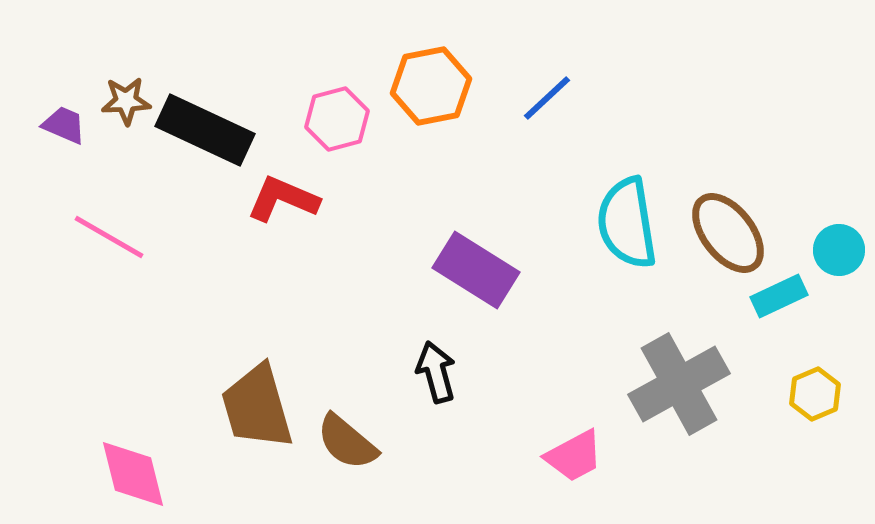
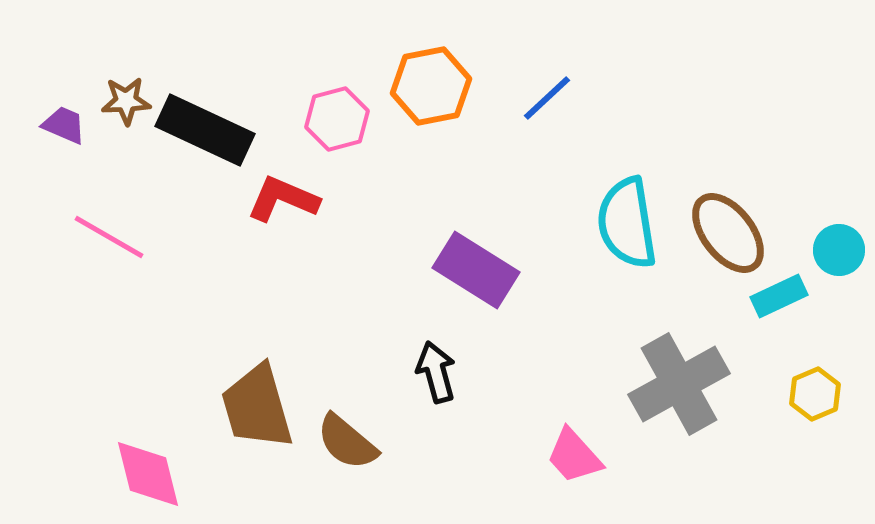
pink trapezoid: rotated 76 degrees clockwise
pink diamond: moved 15 px right
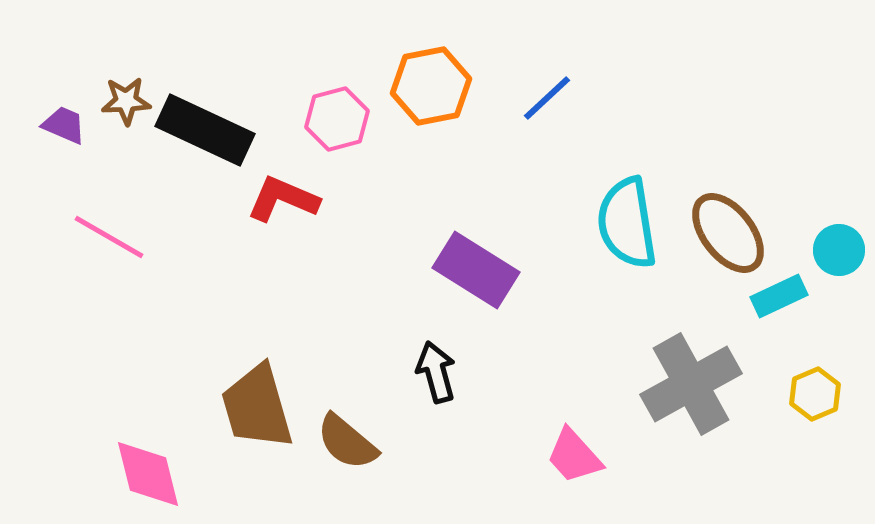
gray cross: moved 12 px right
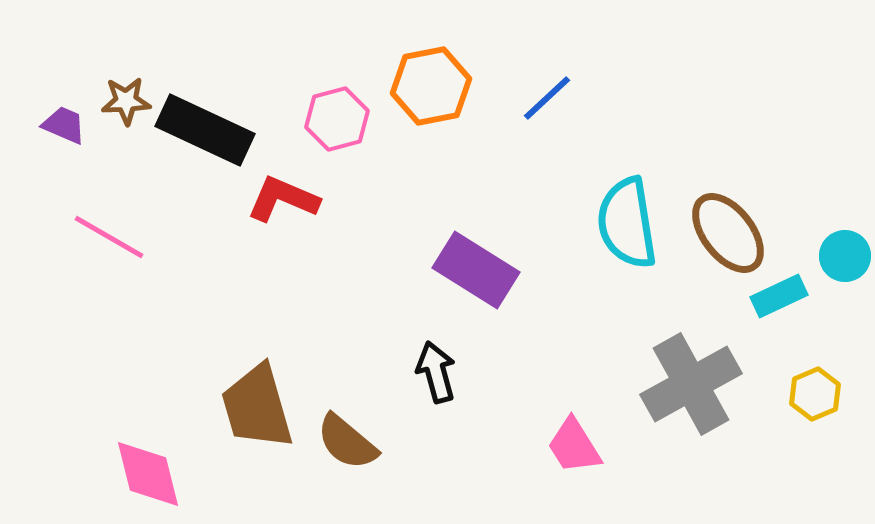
cyan circle: moved 6 px right, 6 px down
pink trapezoid: moved 10 px up; rotated 10 degrees clockwise
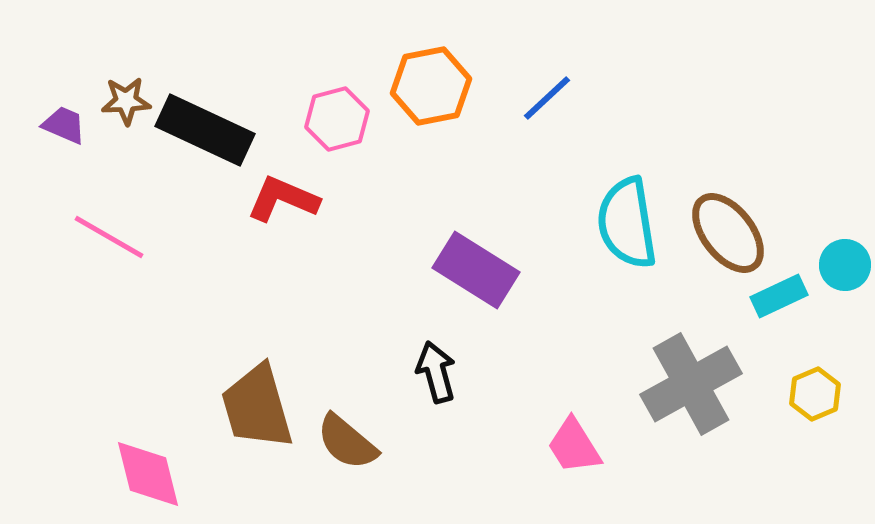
cyan circle: moved 9 px down
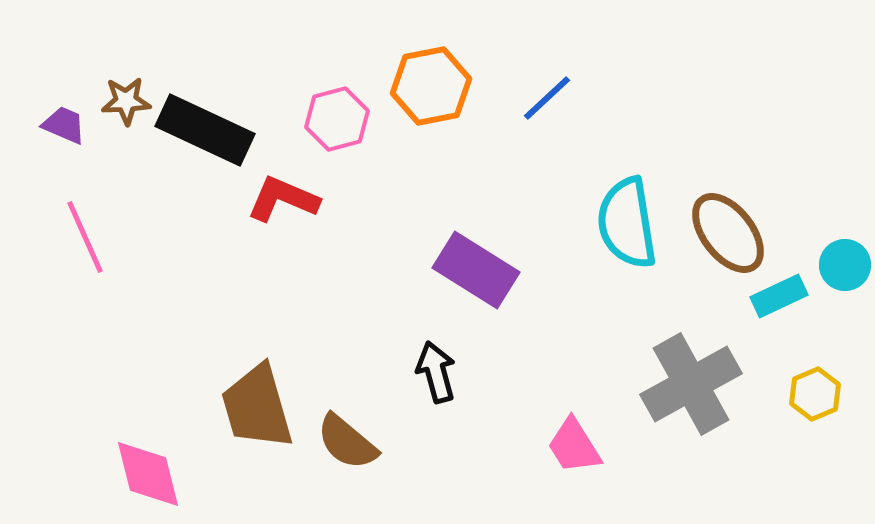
pink line: moved 24 px left; rotated 36 degrees clockwise
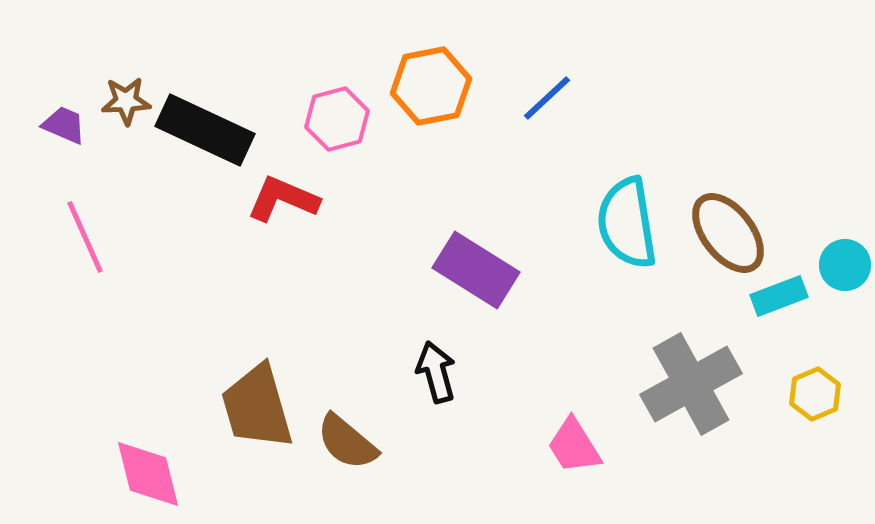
cyan rectangle: rotated 4 degrees clockwise
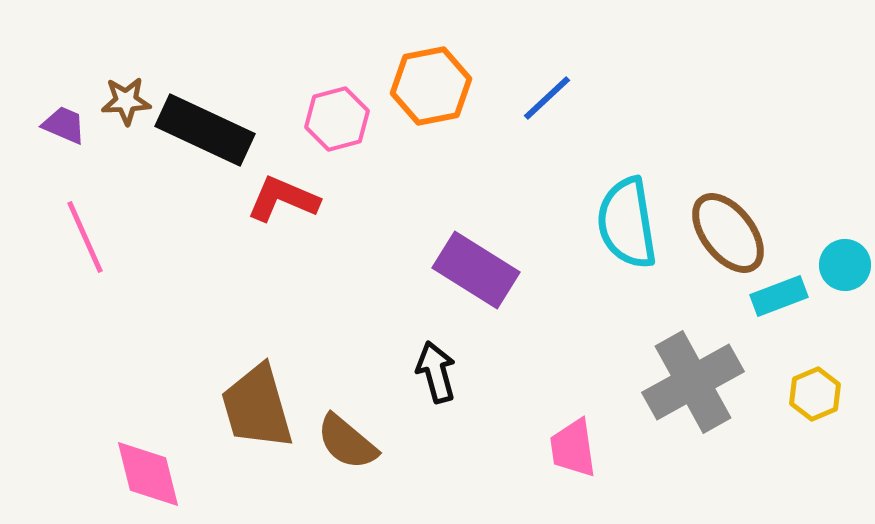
gray cross: moved 2 px right, 2 px up
pink trapezoid: moved 1 px left, 2 px down; rotated 24 degrees clockwise
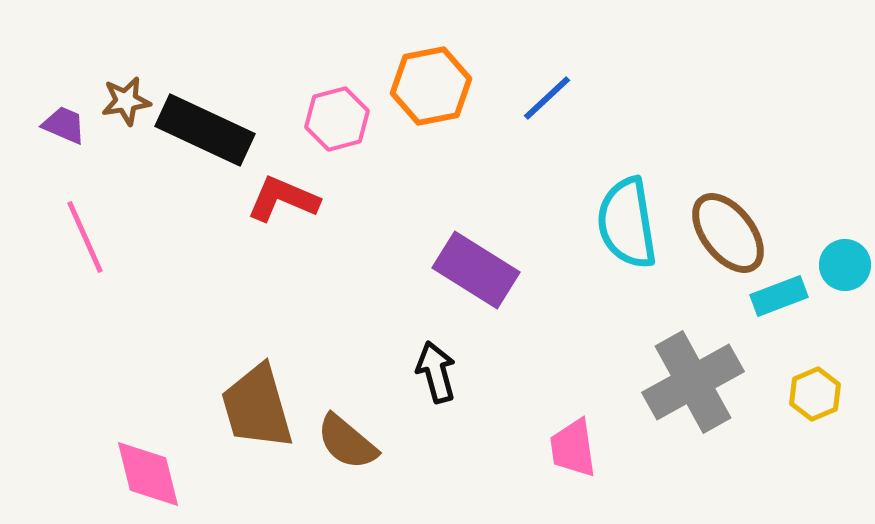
brown star: rotated 6 degrees counterclockwise
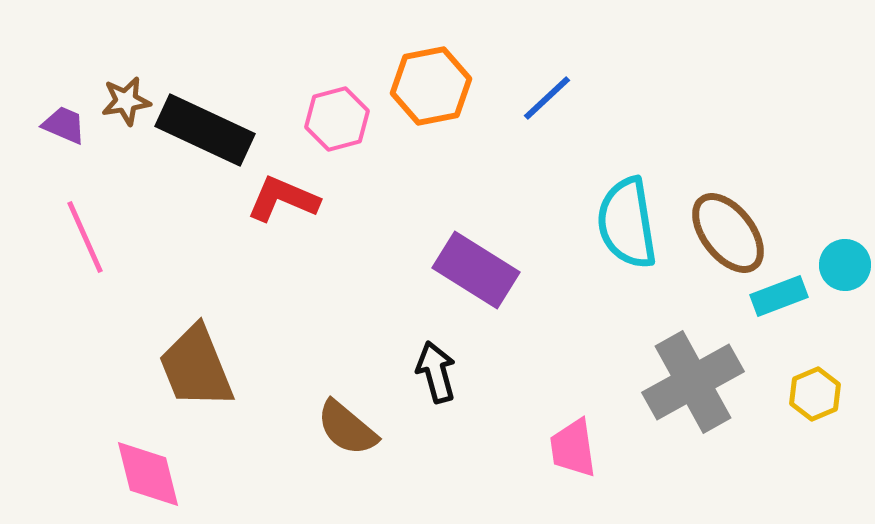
brown trapezoid: moved 61 px left, 40 px up; rotated 6 degrees counterclockwise
brown semicircle: moved 14 px up
